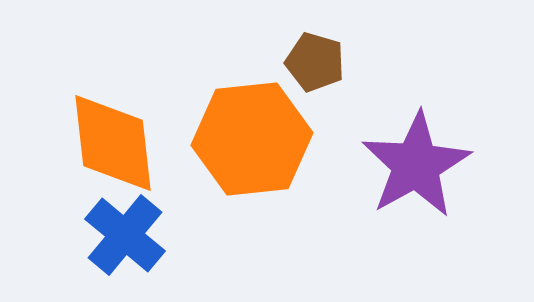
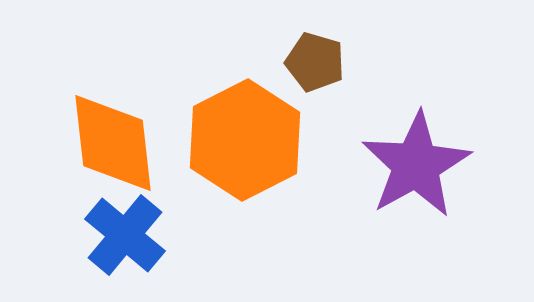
orange hexagon: moved 7 px left, 1 px down; rotated 21 degrees counterclockwise
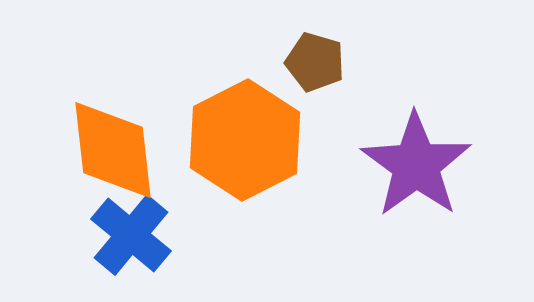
orange diamond: moved 7 px down
purple star: rotated 7 degrees counterclockwise
blue cross: moved 6 px right
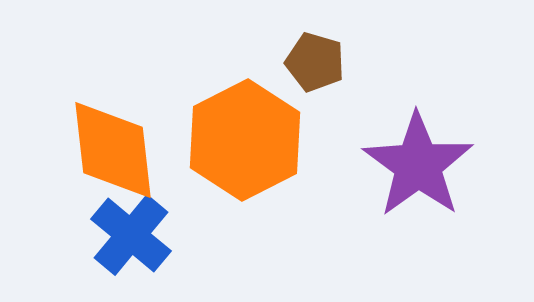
purple star: moved 2 px right
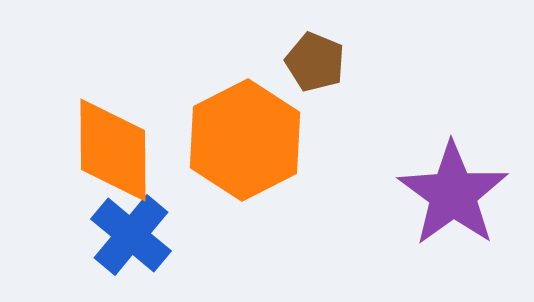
brown pentagon: rotated 6 degrees clockwise
orange diamond: rotated 6 degrees clockwise
purple star: moved 35 px right, 29 px down
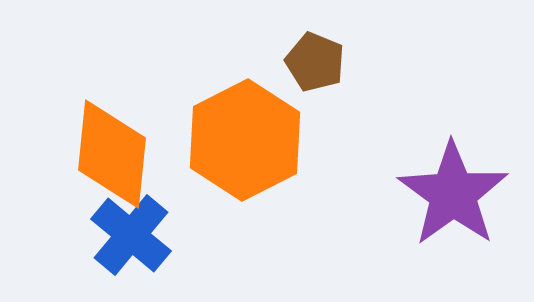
orange diamond: moved 1 px left, 4 px down; rotated 6 degrees clockwise
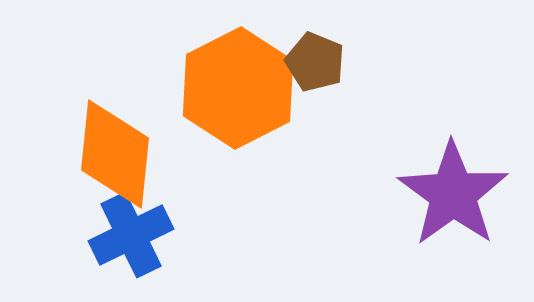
orange hexagon: moved 7 px left, 52 px up
orange diamond: moved 3 px right
blue cross: rotated 24 degrees clockwise
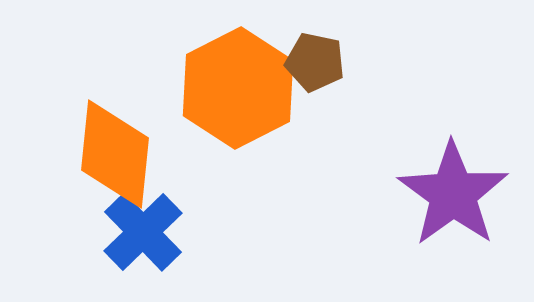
brown pentagon: rotated 10 degrees counterclockwise
blue cross: moved 12 px right, 3 px up; rotated 18 degrees counterclockwise
